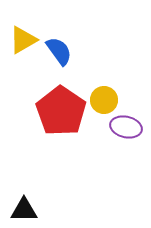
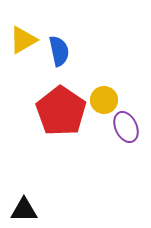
blue semicircle: rotated 24 degrees clockwise
purple ellipse: rotated 52 degrees clockwise
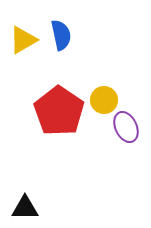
blue semicircle: moved 2 px right, 16 px up
red pentagon: moved 2 px left
black triangle: moved 1 px right, 2 px up
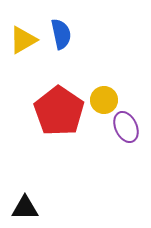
blue semicircle: moved 1 px up
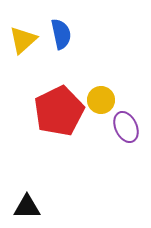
yellow triangle: rotated 12 degrees counterclockwise
yellow circle: moved 3 px left
red pentagon: rotated 12 degrees clockwise
black triangle: moved 2 px right, 1 px up
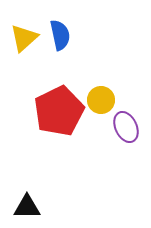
blue semicircle: moved 1 px left, 1 px down
yellow triangle: moved 1 px right, 2 px up
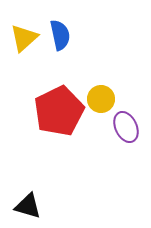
yellow circle: moved 1 px up
black triangle: moved 1 px right, 1 px up; rotated 16 degrees clockwise
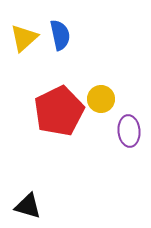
purple ellipse: moved 3 px right, 4 px down; rotated 20 degrees clockwise
